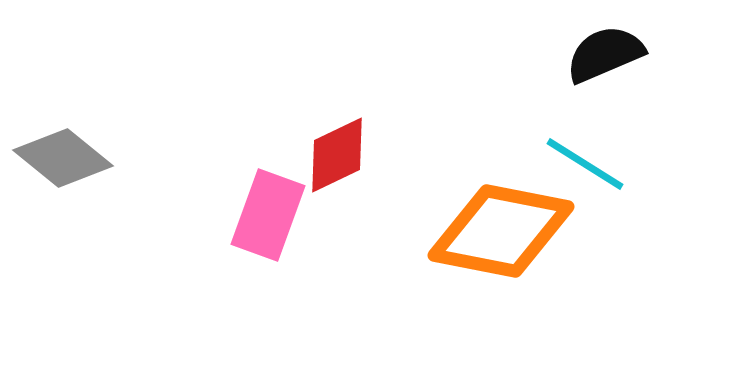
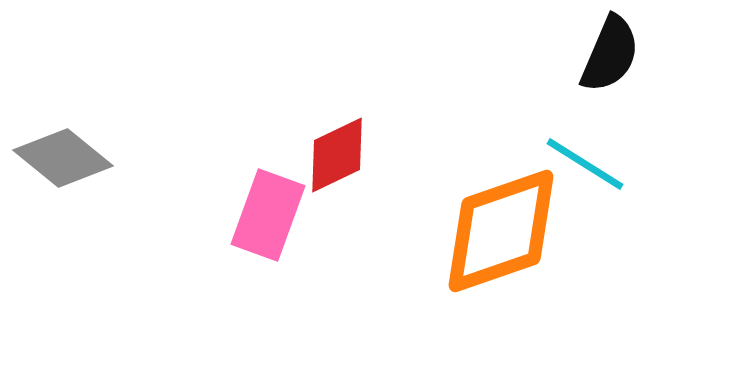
black semicircle: moved 5 px right; rotated 136 degrees clockwise
orange diamond: rotated 30 degrees counterclockwise
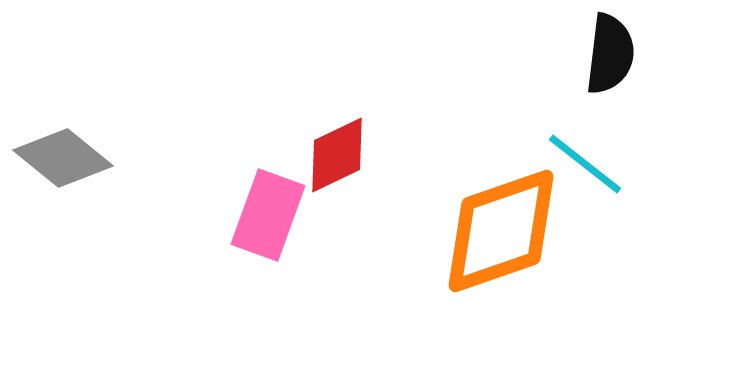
black semicircle: rotated 16 degrees counterclockwise
cyan line: rotated 6 degrees clockwise
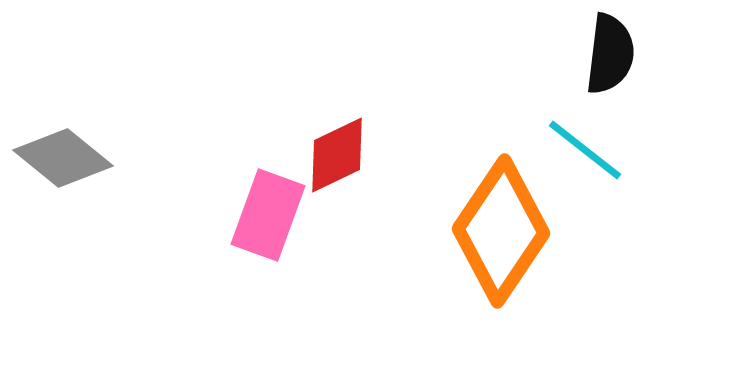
cyan line: moved 14 px up
orange diamond: rotated 37 degrees counterclockwise
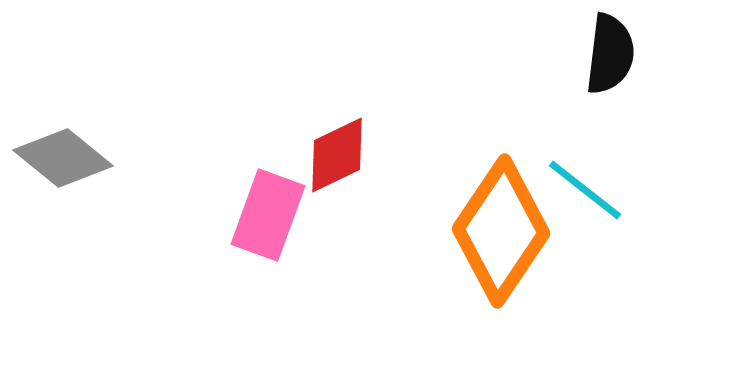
cyan line: moved 40 px down
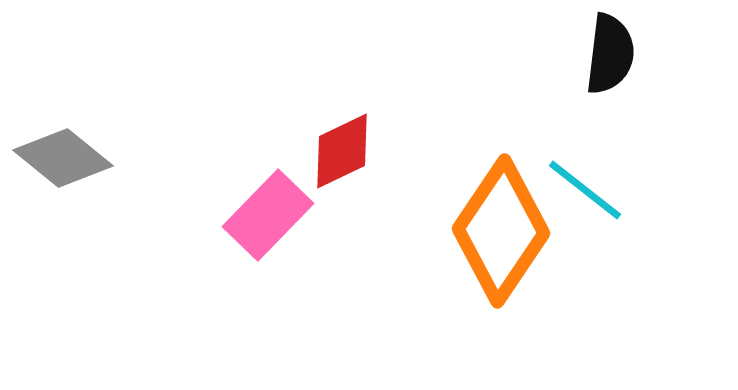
red diamond: moved 5 px right, 4 px up
pink rectangle: rotated 24 degrees clockwise
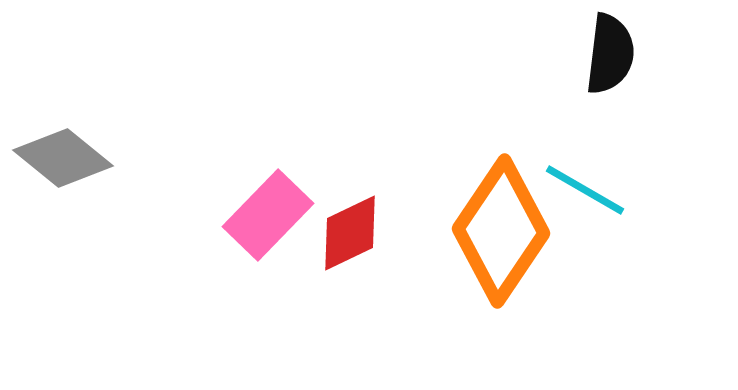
red diamond: moved 8 px right, 82 px down
cyan line: rotated 8 degrees counterclockwise
